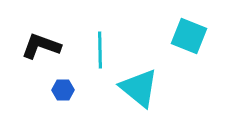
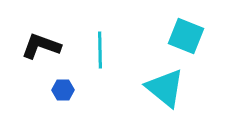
cyan square: moved 3 px left
cyan triangle: moved 26 px right
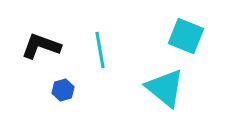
cyan line: rotated 9 degrees counterclockwise
blue hexagon: rotated 15 degrees counterclockwise
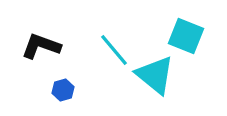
cyan line: moved 14 px right; rotated 30 degrees counterclockwise
cyan triangle: moved 10 px left, 13 px up
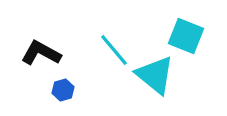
black L-shape: moved 7 px down; rotated 9 degrees clockwise
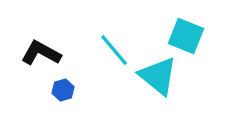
cyan triangle: moved 3 px right, 1 px down
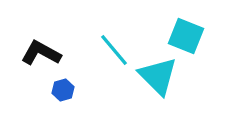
cyan triangle: rotated 6 degrees clockwise
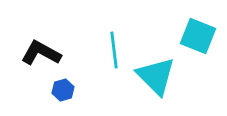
cyan square: moved 12 px right
cyan line: rotated 33 degrees clockwise
cyan triangle: moved 2 px left
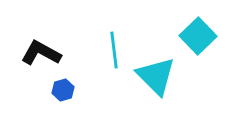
cyan square: rotated 24 degrees clockwise
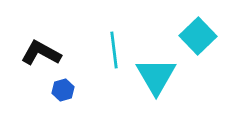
cyan triangle: rotated 15 degrees clockwise
